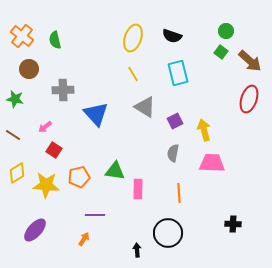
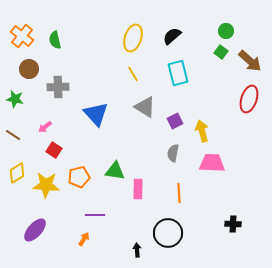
black semicircle: rotated 120 degrees clockwise
gray cross: moved 5 px left, 3 px up
yellow arrow: moved 2 px left, 1 px down
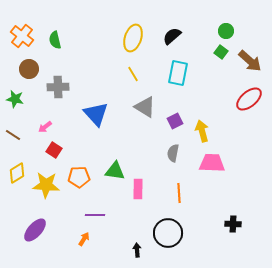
cyan rectangle: rotated 25 degrees clockwise
red ellipse: rotated 32 degrees clockwise
orange pentagon: rotated 10 degrees clockwise
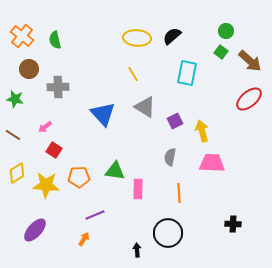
yellow ellipse: moved 4 px right; rotated 76 degrees clockwise
cyan rectangle: moved 9 px right
blue triangle: moved 7 px right
gray semicircle: moved 3 px left, 4 px down
purple line: rotated 24 degrees counterclockwise
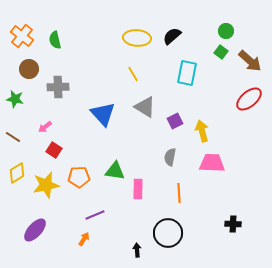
brown line: moved 2 px down
yellow star: rotated 16 degrees counterclockwise
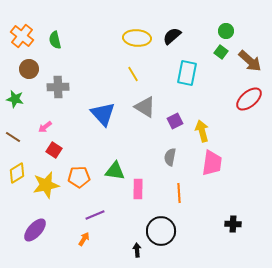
pink trapezoid: rotated 96 degrees clockwise
black circle: moved 7 px left, 2 px up
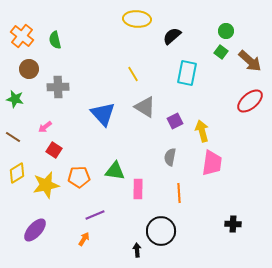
yellow ellipse: moved 19 px up
red ellipse: moved 1 px right, 2 px down
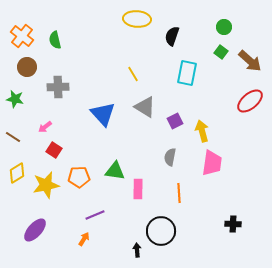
green circle: moved 2 px left, 4 px up
black semicircle: rotated 30 degrees counterclockwise
brown circle: moved 2 px left, 2 px up
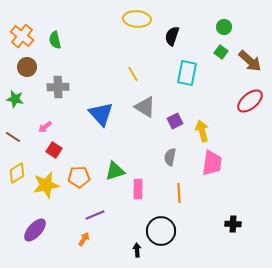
blue triangle: moved 2 px left
green triangle: rotated 25 degrees counterclockwise
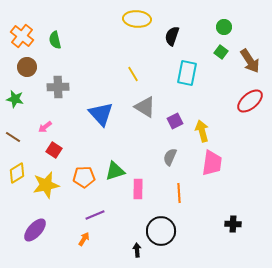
brown arrow: rotated 15 degrees clockwise
gray semicircle: rotated 12 degrees clockwise
orange pentagon: moved 5 px right
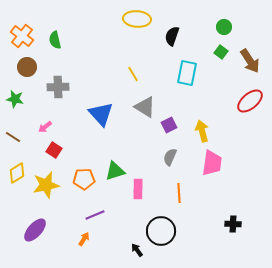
purple square: moved 6 px left, 4 px down
orange pentagon: moved 2 px down
black arrow: rotated 32 degrees counterclockwise
